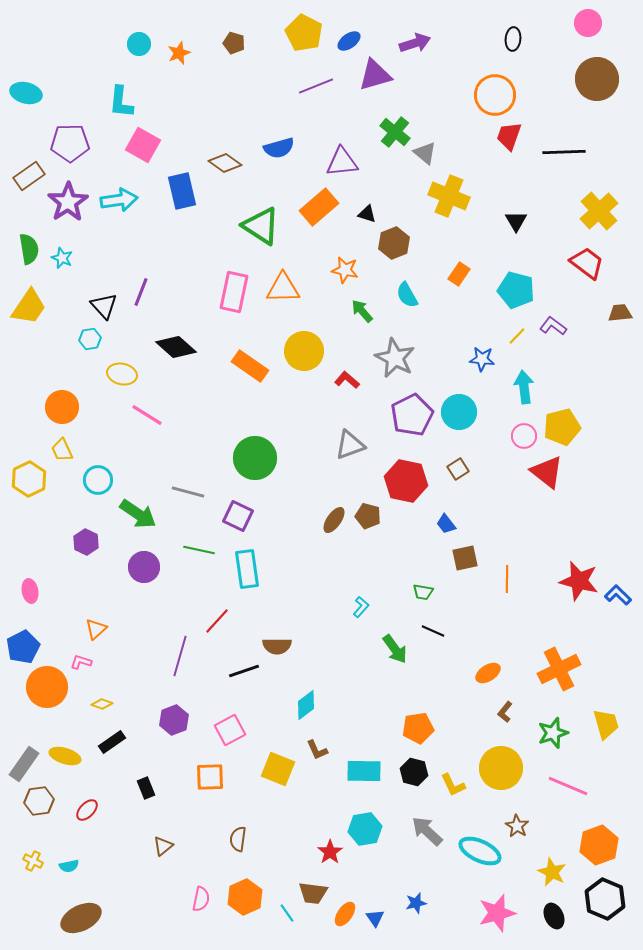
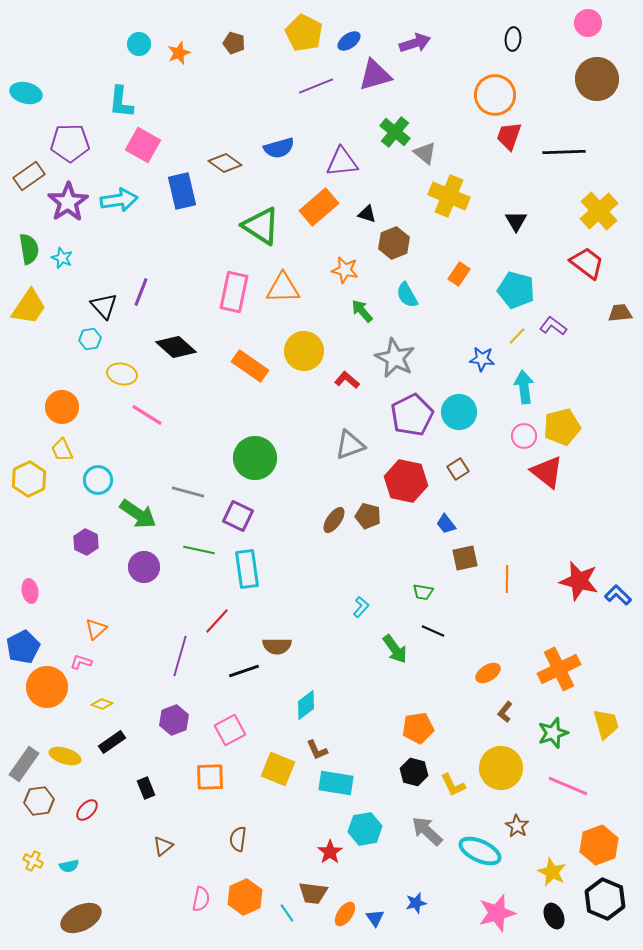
cyan rectangle at (364, 771): moved 28 px left, 12 px down; rotated 8 degrees clockwise
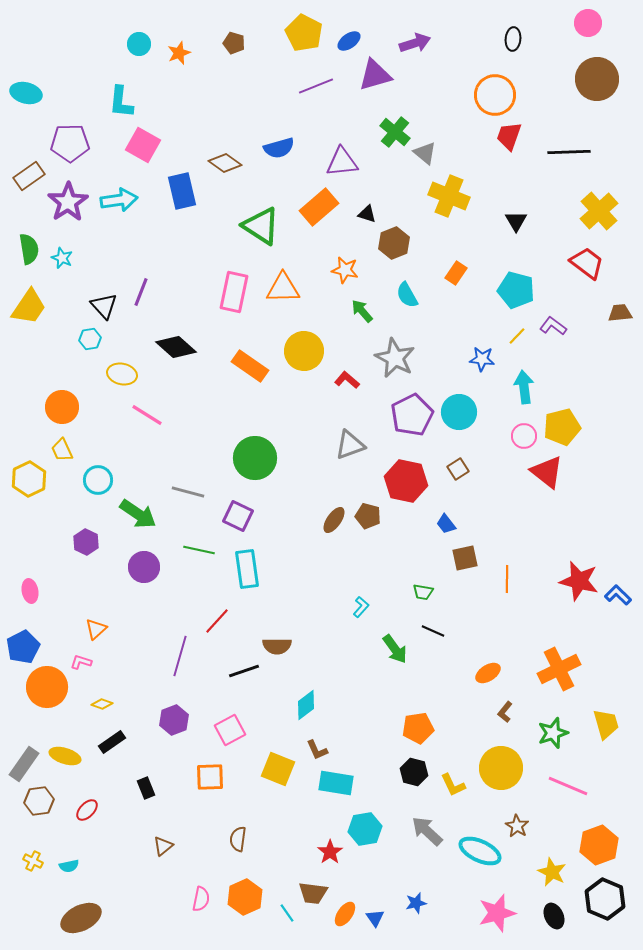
black line at (564, 152): moved 5 px right
orange rectangle at (459, 274): moved 3 px left, 1 px up
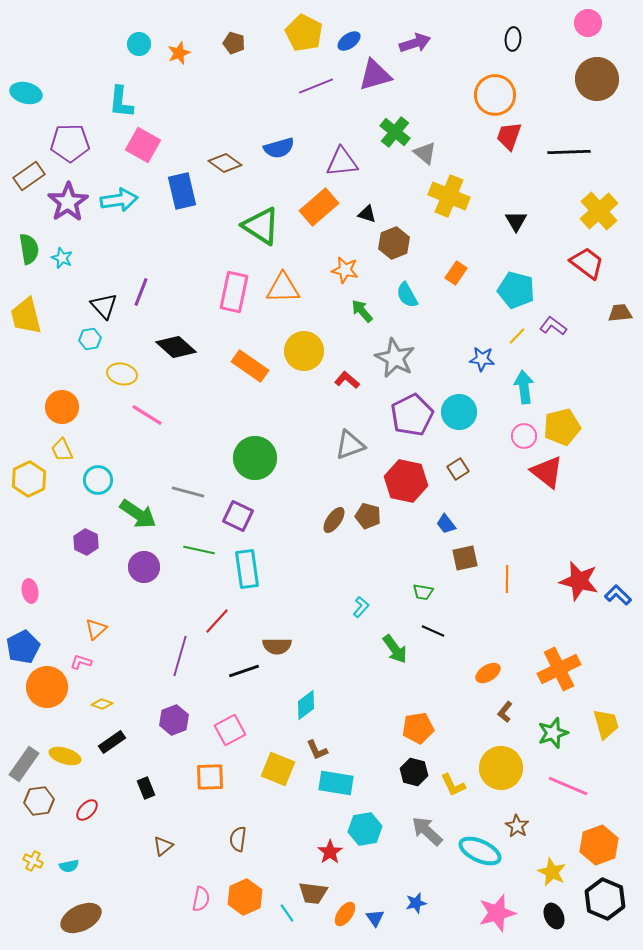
yellow trapezoid at (29, 307): moved 3 px left, 9 px down; rotated 132 degrees clockwise
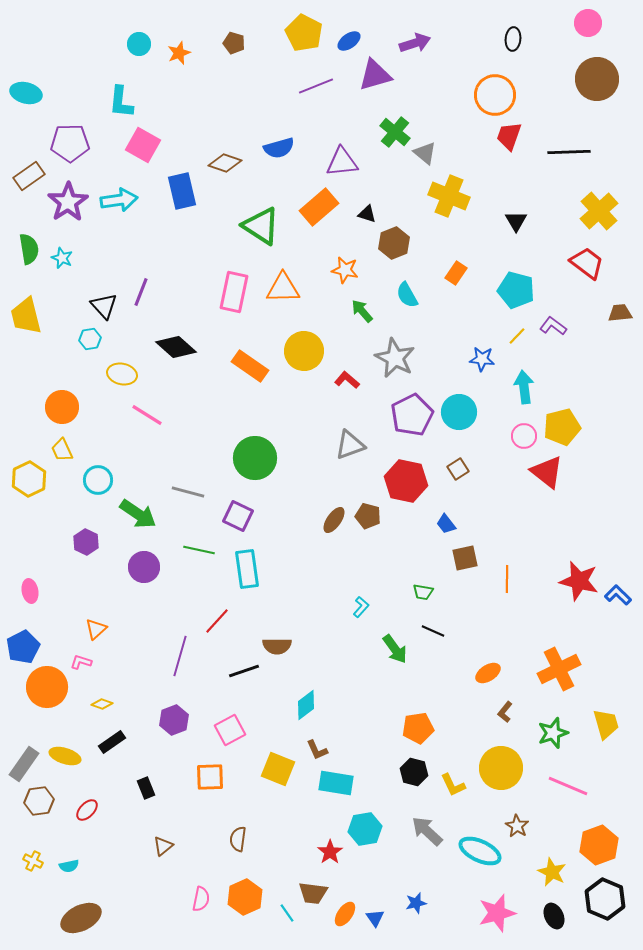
brown diamond at (225, 163): rotated 16 degrees counterclockwise
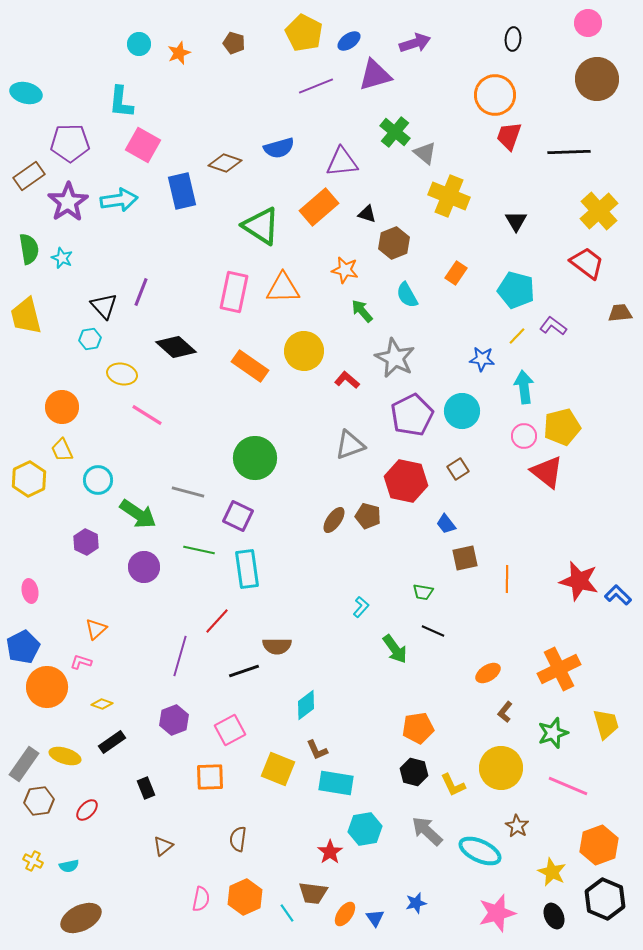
cyan circle at (459, 412): moved 3 px right, 1 px up
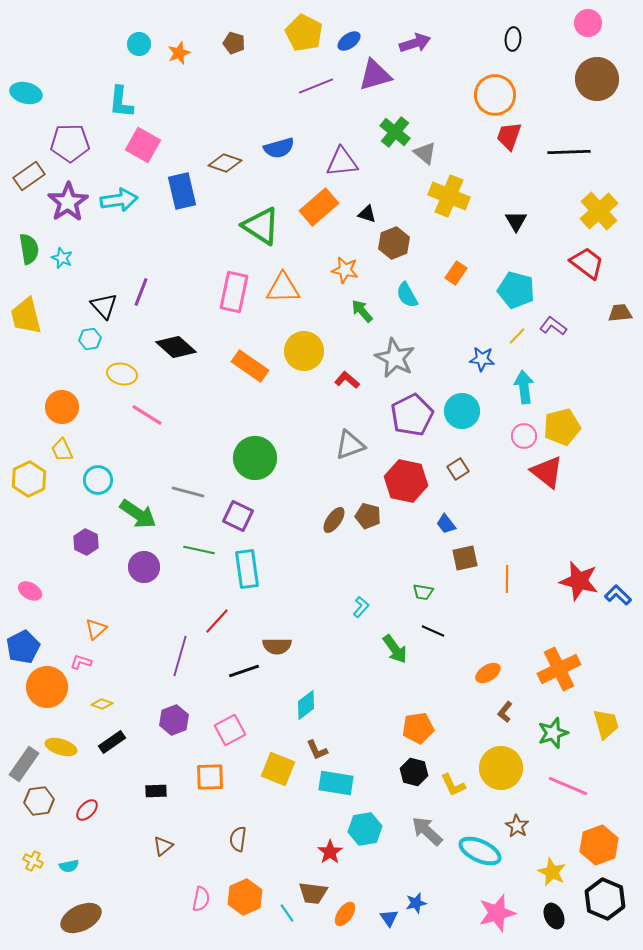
pink ellipse at (30, 591): rotated 50 degrees counterclockwise
yellow ellipse at (65, 756): moved 4 px left, 9 px up
black rectangle at (146, 788): moved 10 px right, 3 px down; rotated 70 degrees counterclockwise
blue triangle at (375, 918): moved 14 px right
